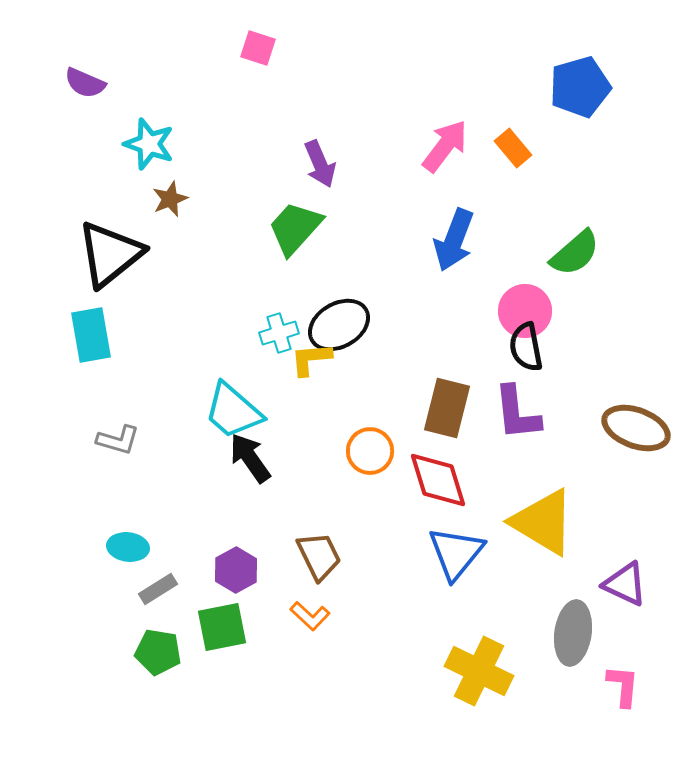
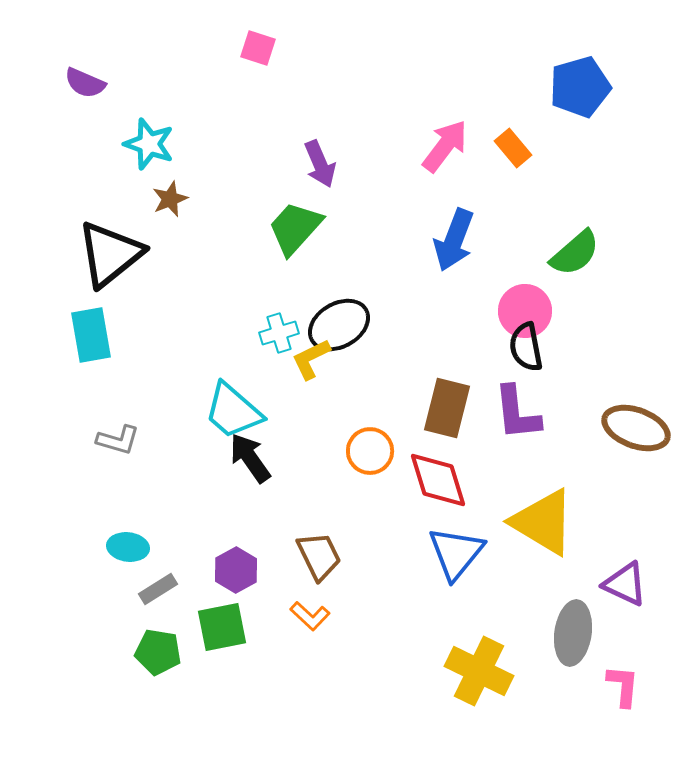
yellow L-shape: rotated 21 degrees counterclockwise
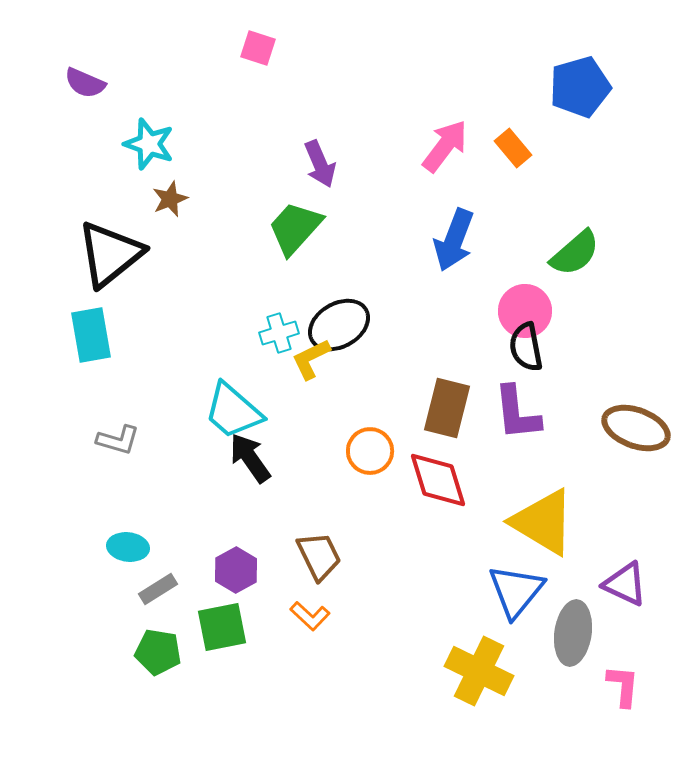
blue triangle: moved 60 px right, 38 px down
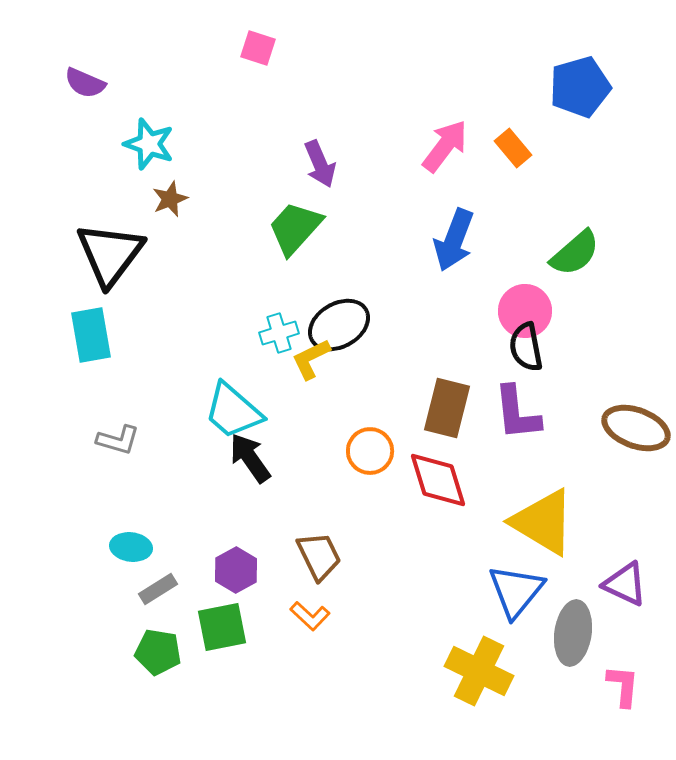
black triangle: rotated 14 degrees counterclockwise
cyan ellipse: moved 3 px right
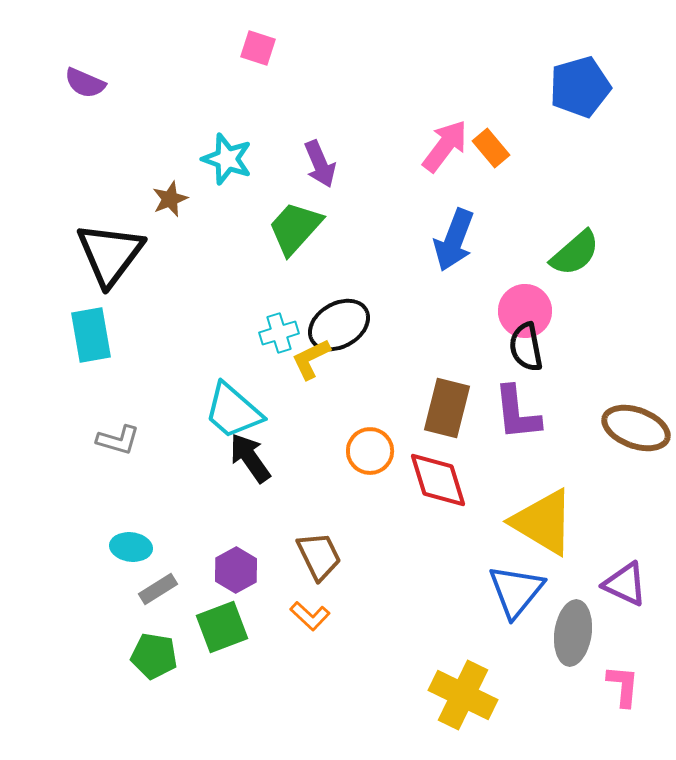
cyan star: moved 78 px right, 15 px down
orange rectangle: moved 22 px left
green square: rotated 10 degrees counterclockwise
green pentagon: moved 4 px left, 4 px down
yellow cross: moved 16 px left, 24 px down
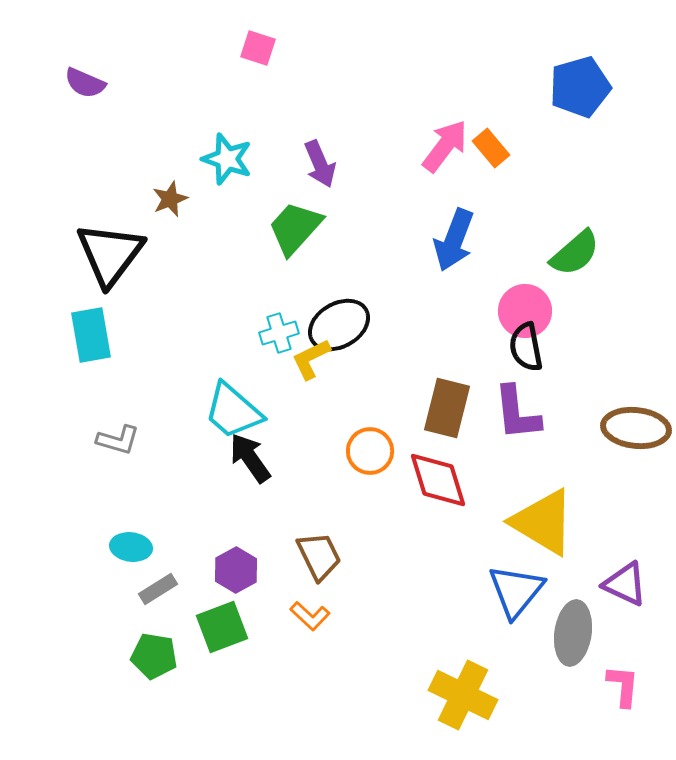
brown ellipse: rotated 14 degrees counterclockwise
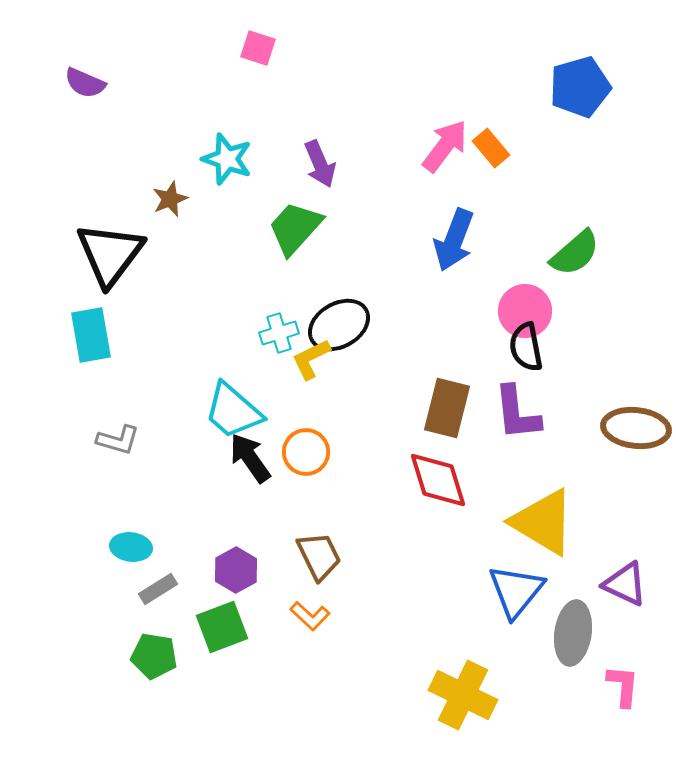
orange circle: moved 64 px left, 1 px down
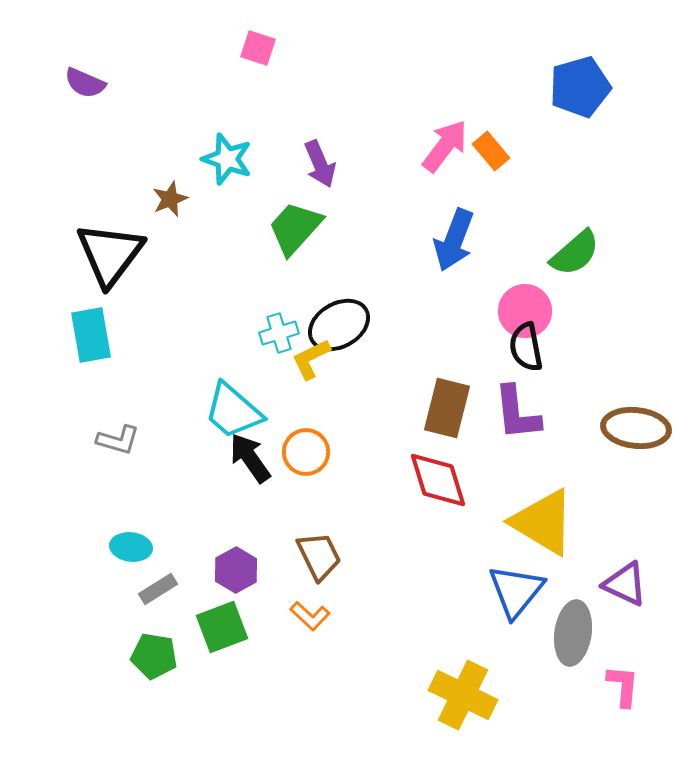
orange rectangle: moved 3 px down
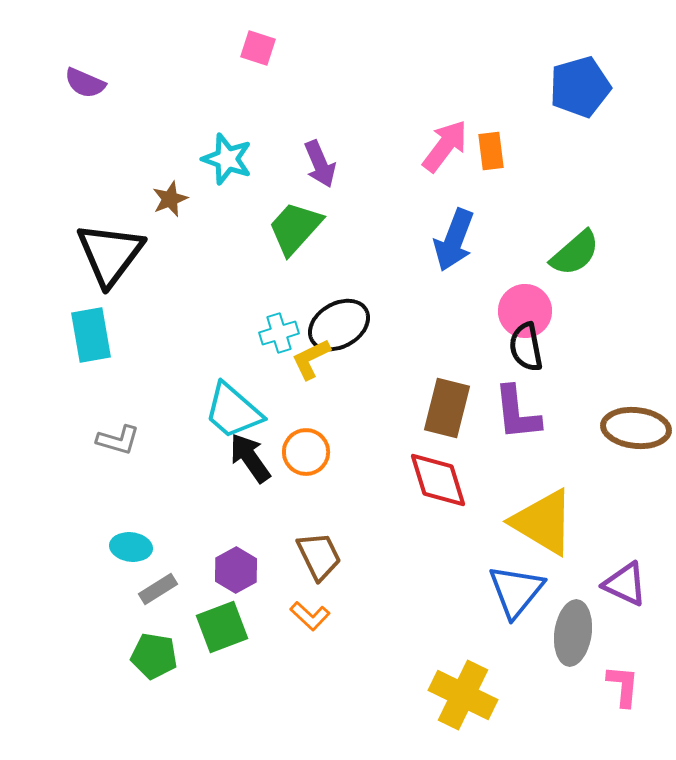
orange rectangle: rotated 33 degrees clockwise
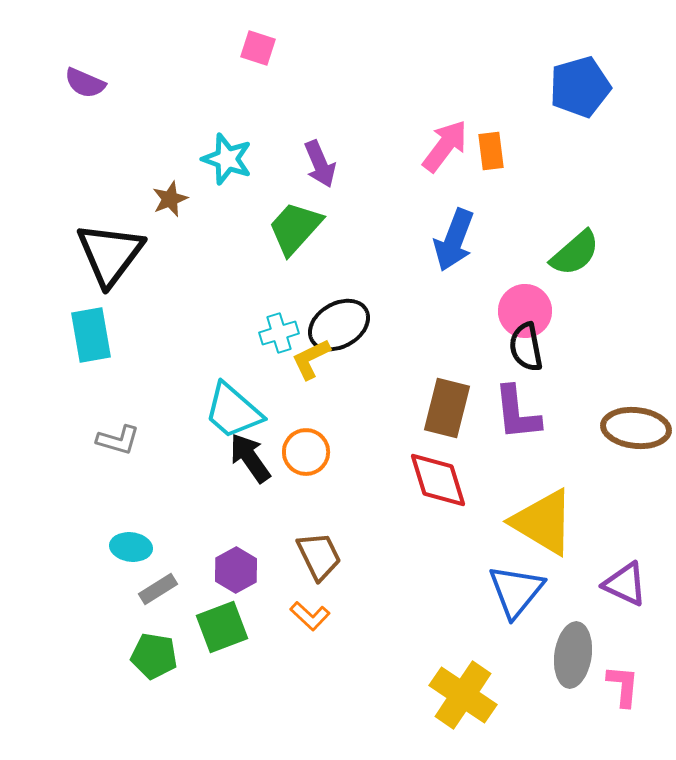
gray ellipse: moved 22 px down
yellow cross: rotated 8 degrees clockwise
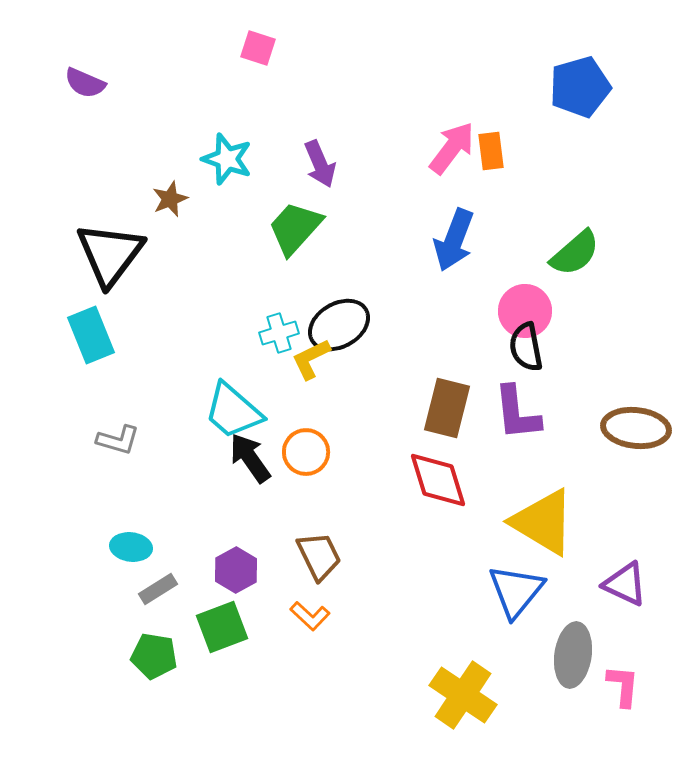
pink arrow: moved 7 px right, 2 px down
cyan rectangle: rotated 12 degrees counterclockwise
